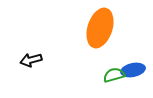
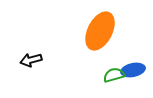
orange ellipse: moved 3 px down; rotated 9 degrees clockwise
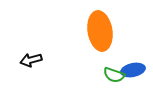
orange ellipse: rotated 36 degrees counterclockwise
green semicircle: rotated 145 degrees counterclockwise
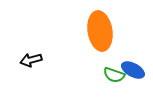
blue ellipse: rotated 40 degrees clockwise
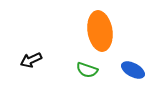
black arrow: rotated 10 degrees counterclockwise
green semicircle: moved 27 px left, 5 px up
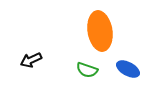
blue ellipse: moved 5 px left, 1 px up
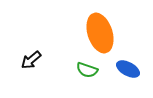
orange ellipse: moved 2 px down; rotated 9 degrees counterclockwise
black arrow: rotated 15 degrees counterclockwise
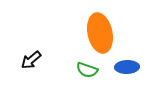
orange ellipse: rotated 6 degrees clockwise
blue ellipse: moved 1 px left, 2 px up; rotated 30 degrees counterclockwise
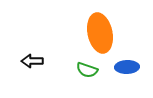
black arrow: moved 1 px right, 1 px down; rotated 40 degrees clockwise
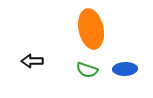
orange ellipse: moved 9 px left, 4 px up
blue ellipse: moved 2 px left, 2 px down
